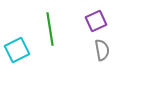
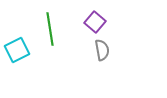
purple square: moved 1 px left, 1 px down; rotated 25 degrees counterclockwise
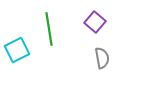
green line: moved 1 px left
gray semicircle: moved 8 px down
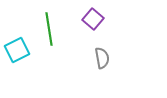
purple square: moved 2 px left, 3 px up
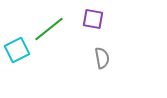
purple square: rotated 30 degrees counterclockwise
green line: rotated 60 degrees clockwise
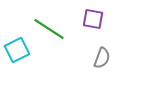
green line: rotated 72 degrees clockwise
gray semicircle: rotated 30 degrees clockwise
